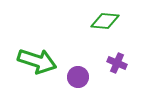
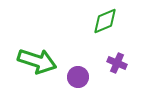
green diamond: rotated 28 degrees counterclockwise
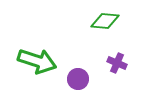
green diamond: rotated 28 degrees clockwise
purple circle: moved 2 px down
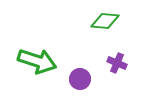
purple circle: moved 2 px right
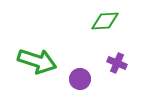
green diamond: rotated 8 degrees counterclockwise
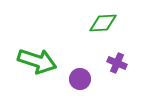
green diamond: moved 2 px left, 2 px down
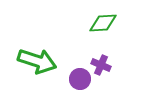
purple cross: moved 16 px left, 2 px down
